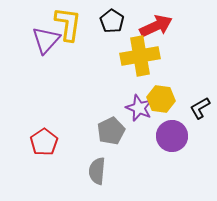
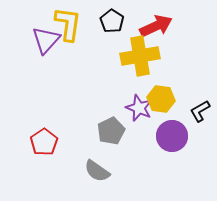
black L-shape: moved 3 px down
gray semicircle: rotated 60 degrees counterclockwise
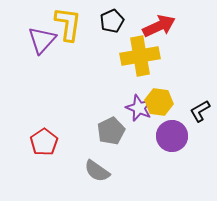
black pentagon: rotated 15 degrees clockwise
red arrow: moved 3 px right
purple triangle: moved 4 px left
yellow hexagon: moved 2 px left, 3 px down
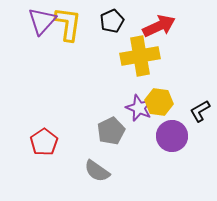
purple triangle: moved 19 px up
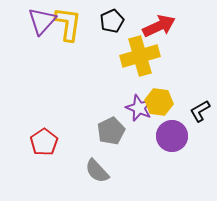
yellow cross: rotated 6 degrees counterclockwise
gray semicircle: rotated 12 degrees clockwise
